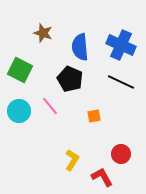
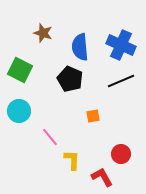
black line: moved 1 px up; rotated 48 degrees counterclockwise
pink line: moved 31 px down
orange square: moved 1 px left
yellow L-shape: rotated 30 degrees counterclockwise
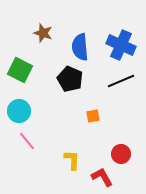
pink line: moved 23 px left, 4 px down
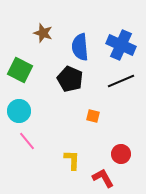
orange square: rotated 24 degrees clockwise
red L-shape: moved 1 px right, 1 px down
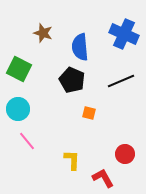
blue cross: moved 3 px right, 11 px up
green square: moved 1 px left, 1 px up
black pentagon: moved 2 px right, 1 px down
cyan circle: moved 1 px left, 2 px up
orange square: moved 4 px left, 3 px up
red circle: moved 4 px right
